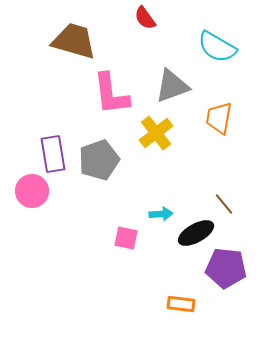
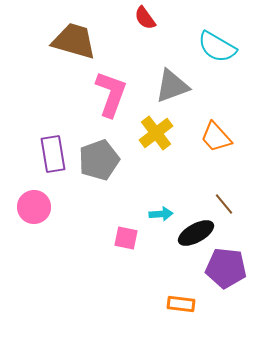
pink L-shape: rotated 153 degrees counterclockwise
orange trapezoid: moved 3 px left, 19 px down; rotated 52 degrees counterclockwise
pink circle: moved 2 px right, 16 px down
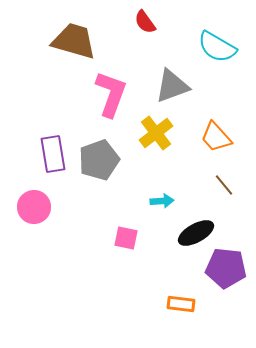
red semicircle: moved 4 px down
brown line: moved 19 px up
cyan arrow: moved 1 px right, 13 px up
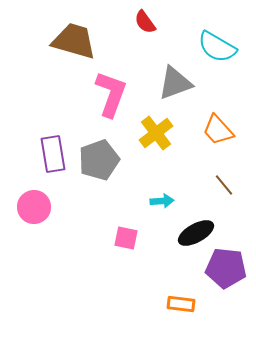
gray triangle: moved 3 px right, 3 px up
orange trapezoid: moved 2 px right, 7 px up
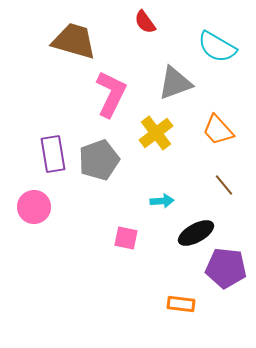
pink L-shape: rotated 6 degrees clockwise
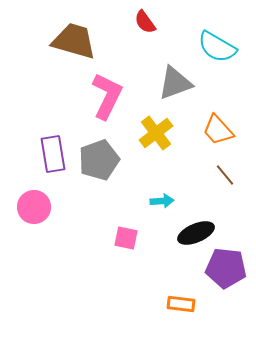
pink L-shape: moved 4 px left, 2 px down
brown line: moved 1 px right, 10 px up
black ellipse: rotated 6 degrees clockwise
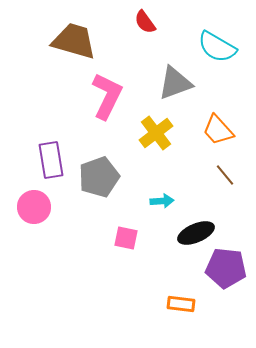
purple rectangle: moved 2 px left, 6 px down
gray pentagon: moved 17 px down
